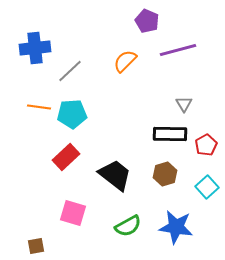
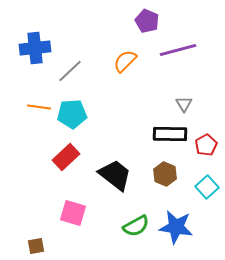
brown hexagon: rotated 20 degrees counterclockwise
green semicircle: moved 8 px right
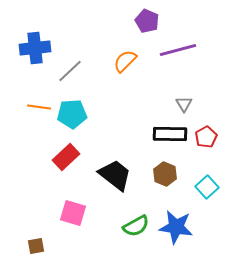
red pentagon: moved 8 px up
